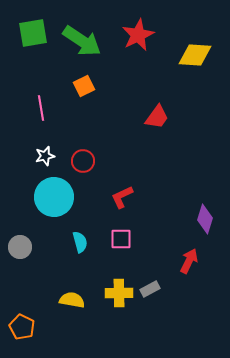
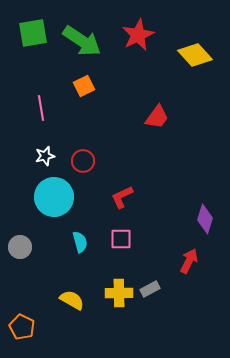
yellow diamond: rotated 44 degrees clockwise
yellow semicircle: rotated 20 degrees clockwise
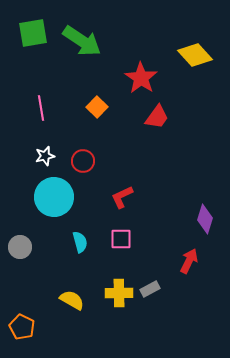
red star: moved 3 px right, 43 px down; rotated 12 degrees counterclockwise
orange square: moved 13 px right, 21 px down; rotated 20 degrees counterclockwise
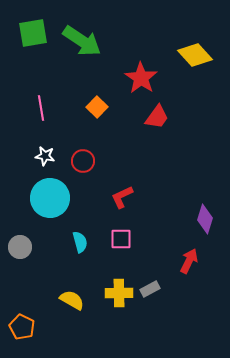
white star: rotated 24 degrees clockwise
cyan circle: moved 4 px left, 1 px down
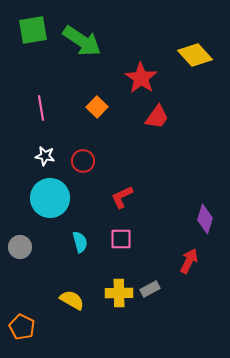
green square: moved 3 px up
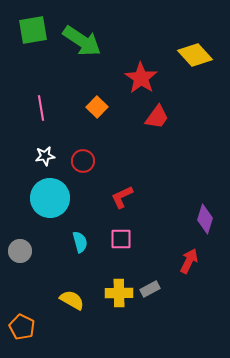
white star: rotated 18 degrees counterclockwise
gray circle: moved 4 px down
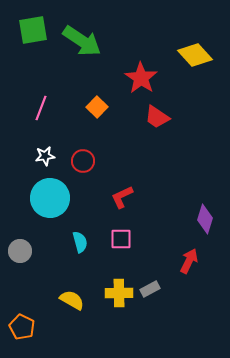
pink line: rotated 30 degrees clockwise
red trapezoid: rotated 88 degrees clockwise
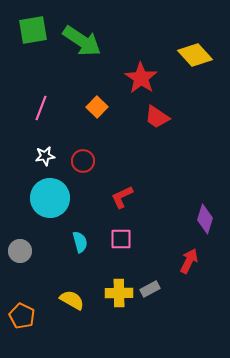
orange pentagon: moved 11 px up
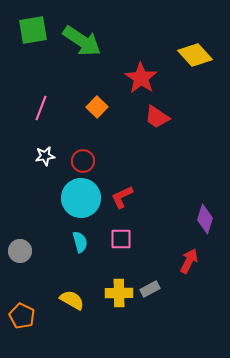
cyan circle: moved 31 px right
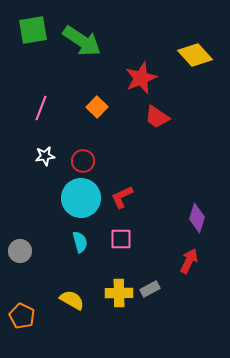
red star: rotated 16 degrees clockwise
purple diamond: moved 8 px left, 1 px up
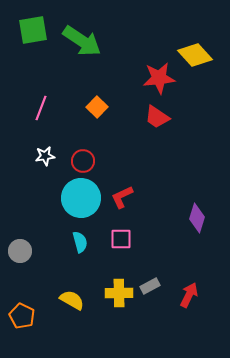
red star: moved 18 px right; rotated 16 degrees clockwise
red arrow: moved 34 px down
gray rectangle: moved 3 px up
